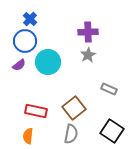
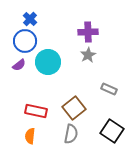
orange semicircle: moved 2 px right
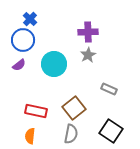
blue circle: moved 2 px left, 1 px up
cyan circle: moved 6 px right, 2 px down
black square: moved 1 px left
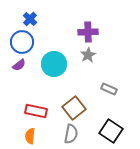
blue circle: moved 1 px left, 2 px down
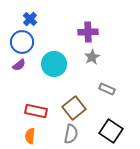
gray star: moved 4 px right, 2 px down
gray rectangle: moved 2 px left
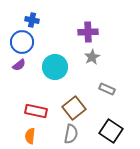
blue cross: moved 2 px right, 1 px down; rotated 32 degrees counterclockwise
cyan circle: moved 1 px right, 3 px down
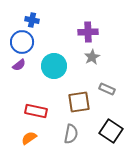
cyan circle: moved 1 px left, 1 px up
brown square: moved 5 px right, 6 px up; rotated 30 degrees clockwise
orange semicircle: moved 1 px left, 2 px down; rotated 49 degrees clockwise
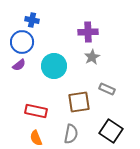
orange semicircle: moved 7 px right; rotated 77 degrees counterclockwise
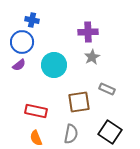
cyan circle: moved 1 px up
black square: moved 1 px left, 1 px down
